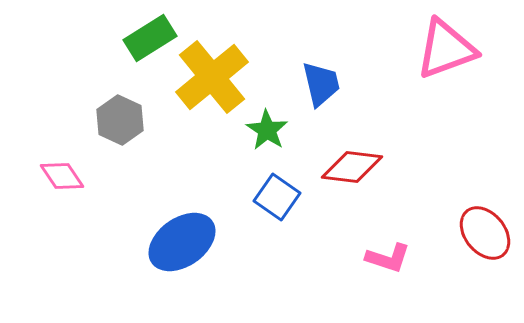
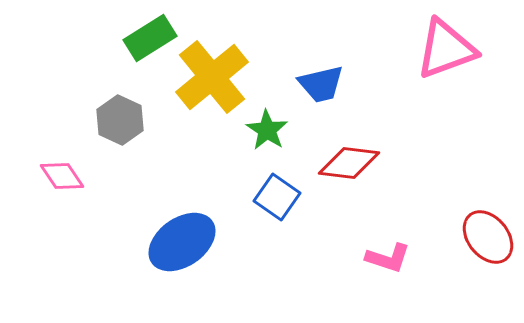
blue trapezoid: rotated 90 degrees clockwise
red diamond: moved 3 px left, 4 px up
red ellipse: moved 3 px right, 4 px down
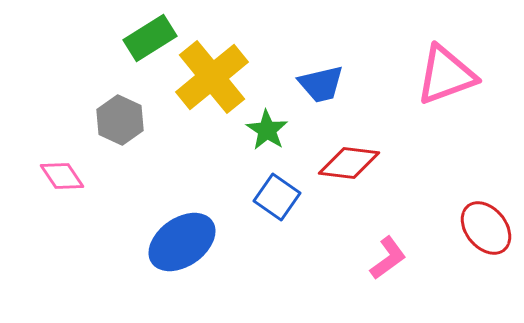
pink triangle: moved 26 px down
red ellipse: moved 2 px left, 9 px up
pink L-shape: rotated 54 degrees counterclockwise
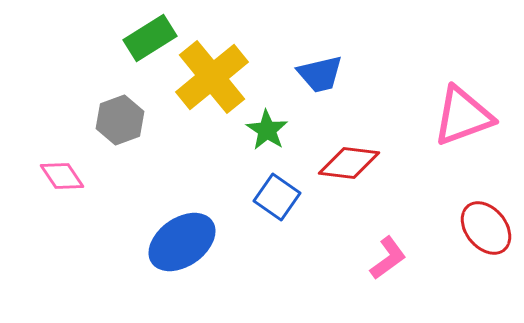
pink triangle: moved 17 px right, 41 px down
blue trapezoid: moved 1 px left, 10 px up
gray hexagon: rotated 15 degrees clockwise
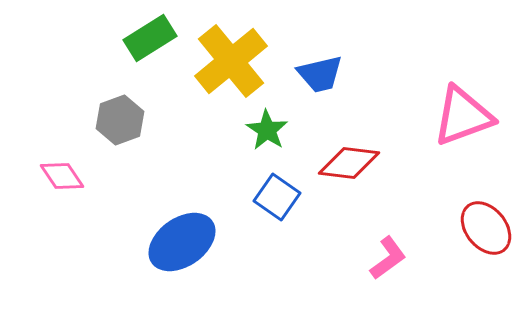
yellow cross: moved 19 px right, 16 px up
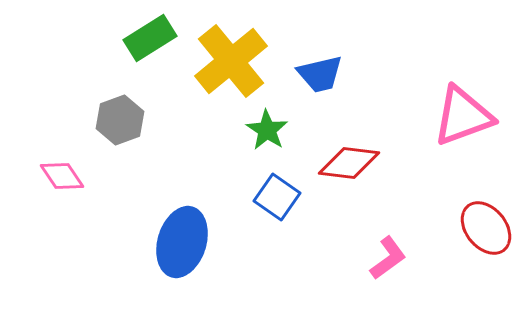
blue ellipse: rotated 38 degrees counterclockwise
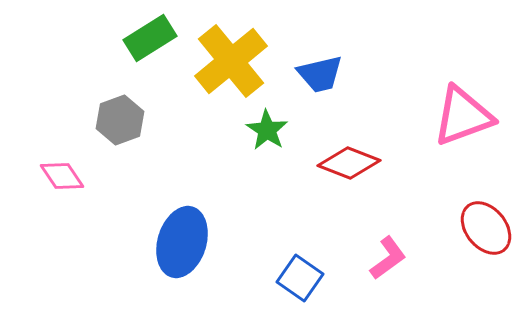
red diamond: rotated 14 degrees clockwise
blue square: moved 23 px right, 81 px down
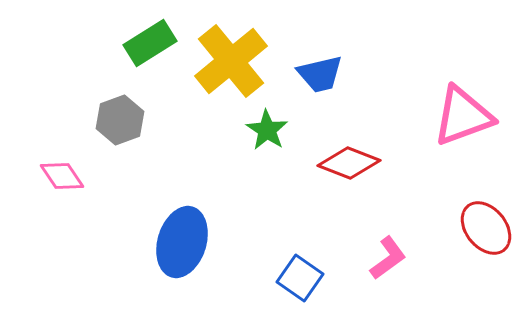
green rectangle: moved 5 px down
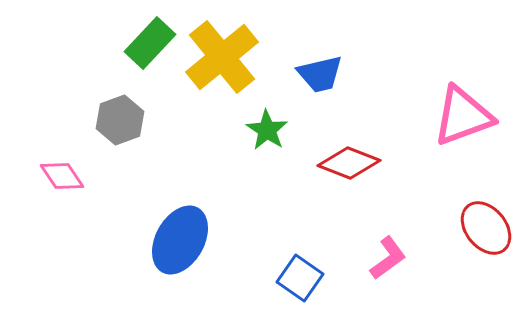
green rectangle: rotated 15 degrees counterclockwise
yellow cross: moved 9 px left, 4 px up
blue ellipse: moved 2 px left, 2 px up; rotated 12 degrees clockwise
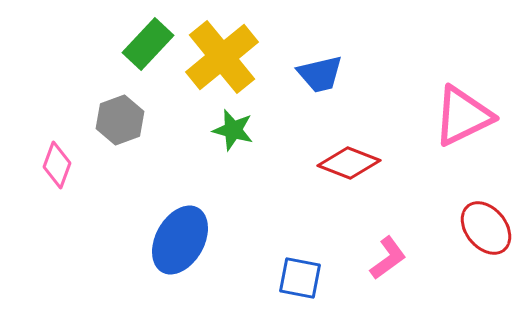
green rectangle: moved 2 px left, 1 px down
pink triangle: rotated 6 degrees counterclockwise
green star: moved 34 px left; rotated 18 degrees counterclockwise
pink diamond: moved 5 px left, 11 px up; rotated 54 degrees clockwise
blue square: rotated 24 degrees counterclockwise
